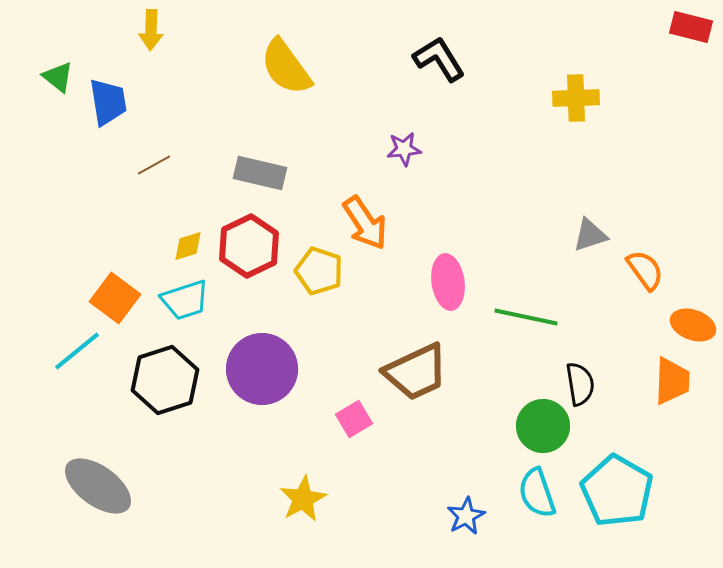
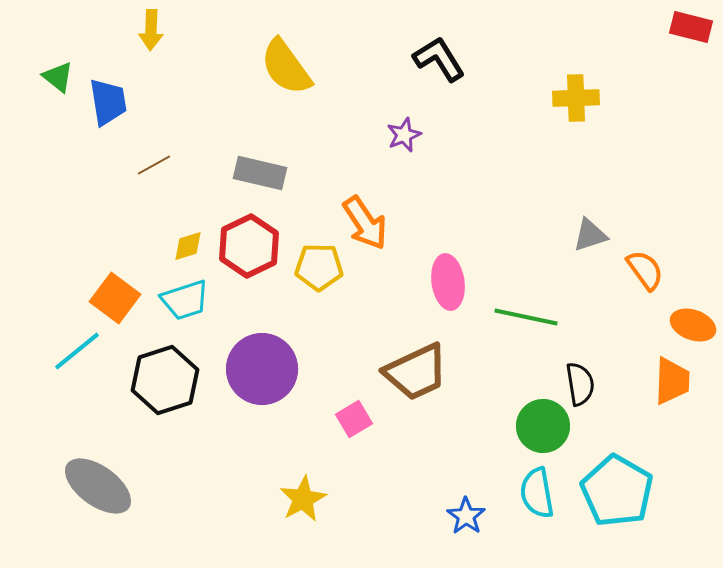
purple star: moved 14 px up; rotated 16 degrees counterclockwise
yellow pentagon: moved 4 px up; rotated 18 degrees counterclockwise
cyan semicircle: rotated 9 degrees clockwise
blue star: rotated 9 degrees counterclockwise
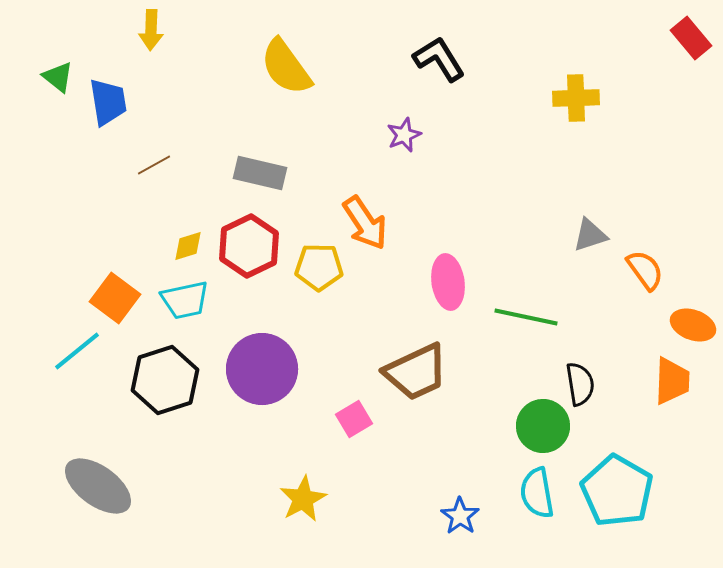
red rectangle: moved 11 px down; rotated 36 degrees clockwise
cyan trapezoid: rotated 6 degrees clockwise
blue star: moved 6 px left
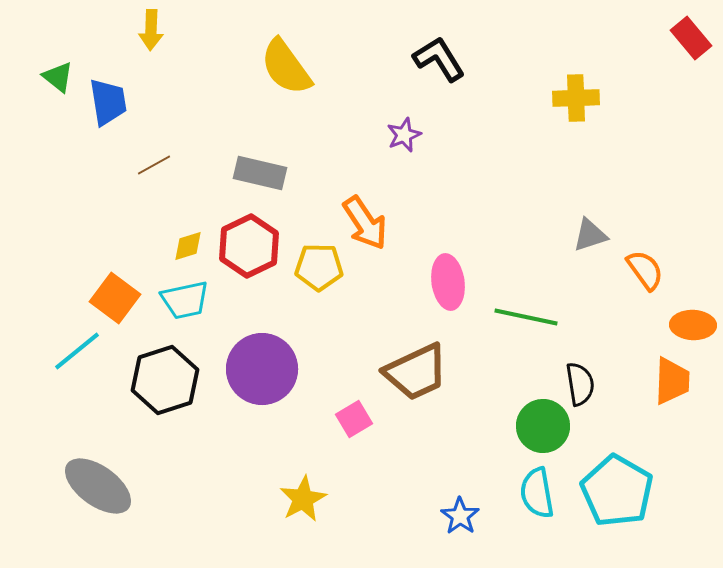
orange ellipse: rotated 18 degrees counterclockwise
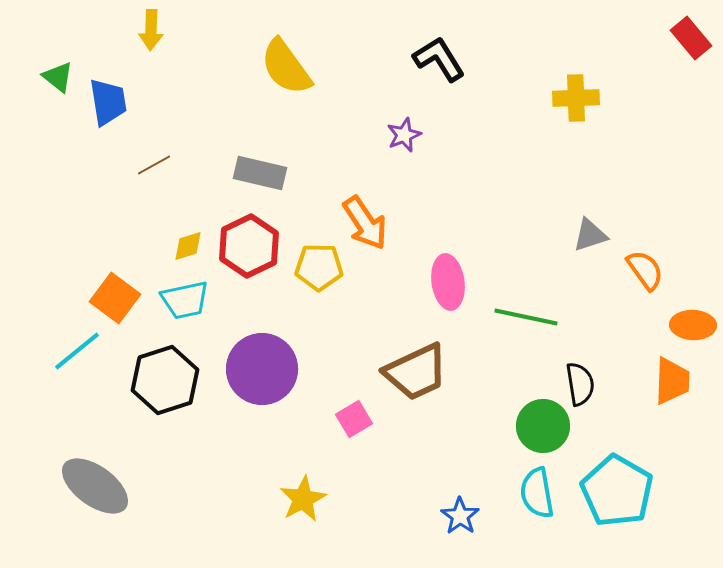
gray ellipse: moved 3 px left
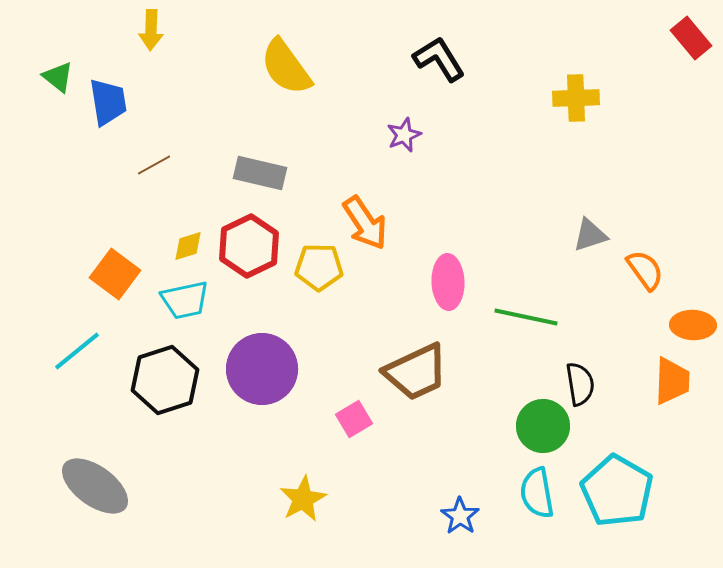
pink ellipse: rotated 6 degrees clockwise
orange square: moved 24 px up
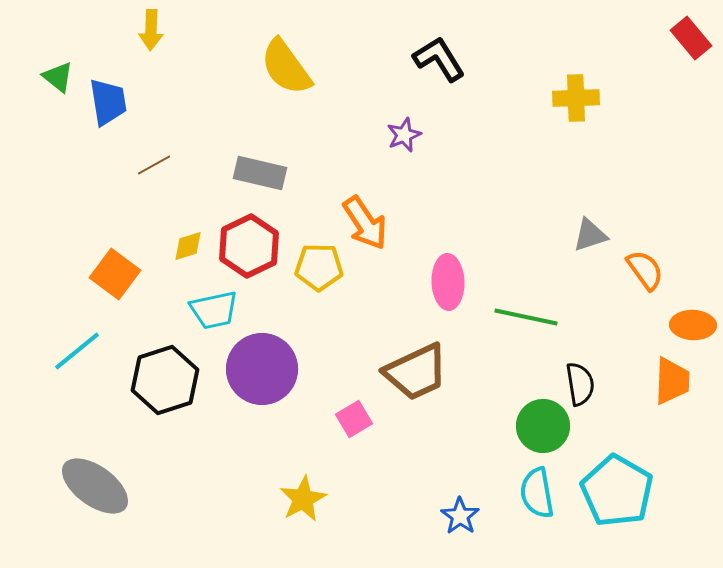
cyan trapezoid: moved 29 px right, 10 px down
